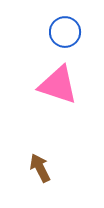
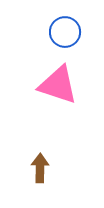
brown arrow: rotated 28 degrees clockwise
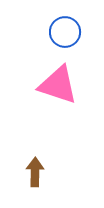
brown arrow: moved 5 px left, 4 px down
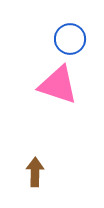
blue circle: moved 5 px right, 7 px down
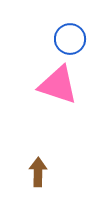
brown arrow: moved 3 px right
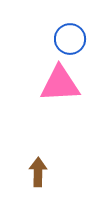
pink triangle: moved 2 px right, 1 px up; rotated 21 degrees counterclockwise
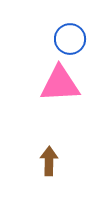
brown arrow: moved 11 px right, 11 px up
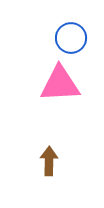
blue circle: moved 1 px right, 1 px up
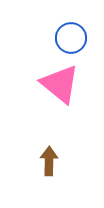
pink triangle: rotated 42 degrees clockwise
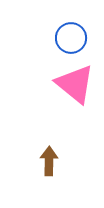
pink triangle: moved 15 px right
